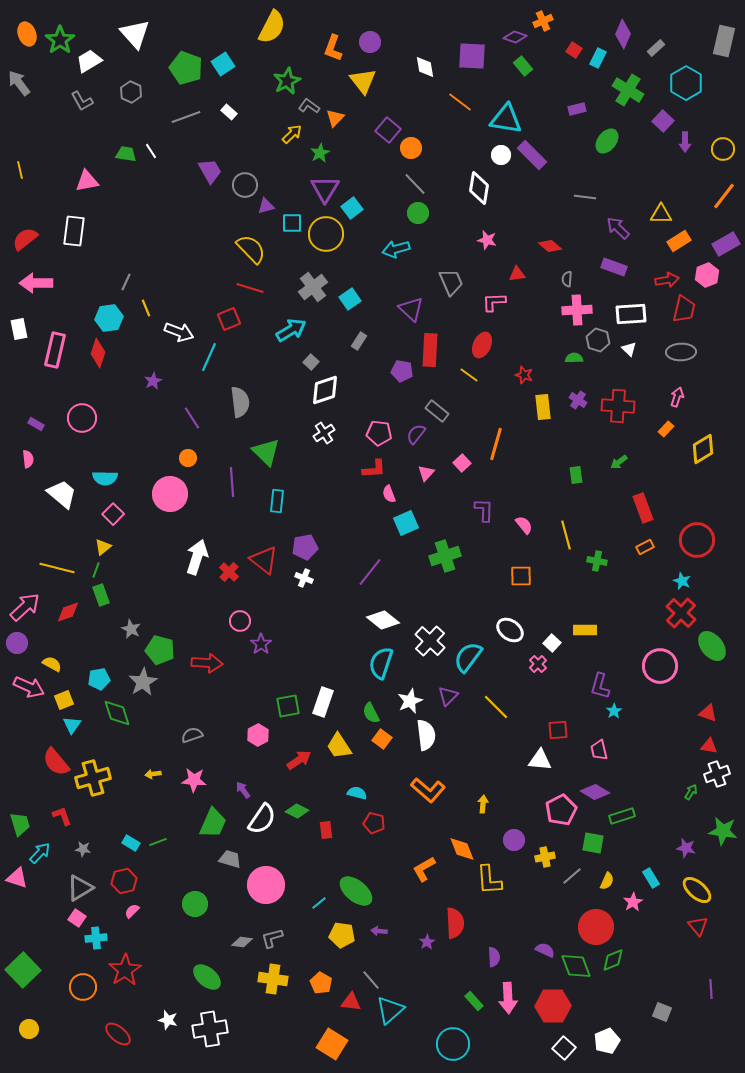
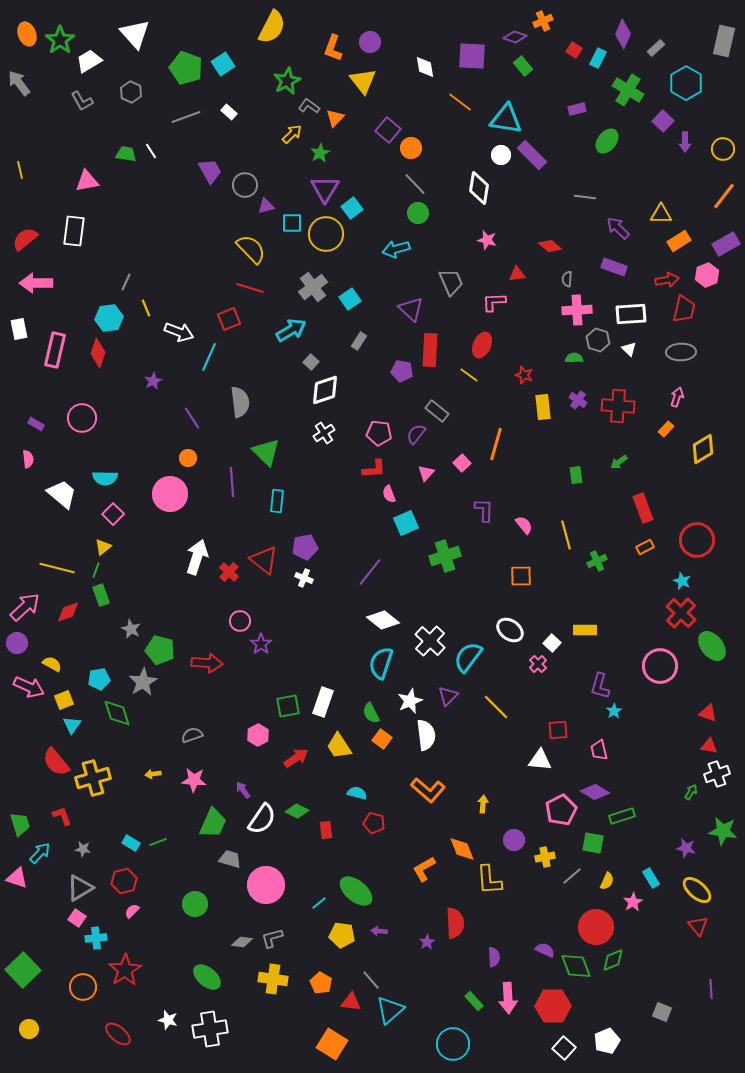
green cross at (597, 561): rotated 36 degrees counterclockwise
red arrow at (299, 760): moved 3 px left, 2 px up
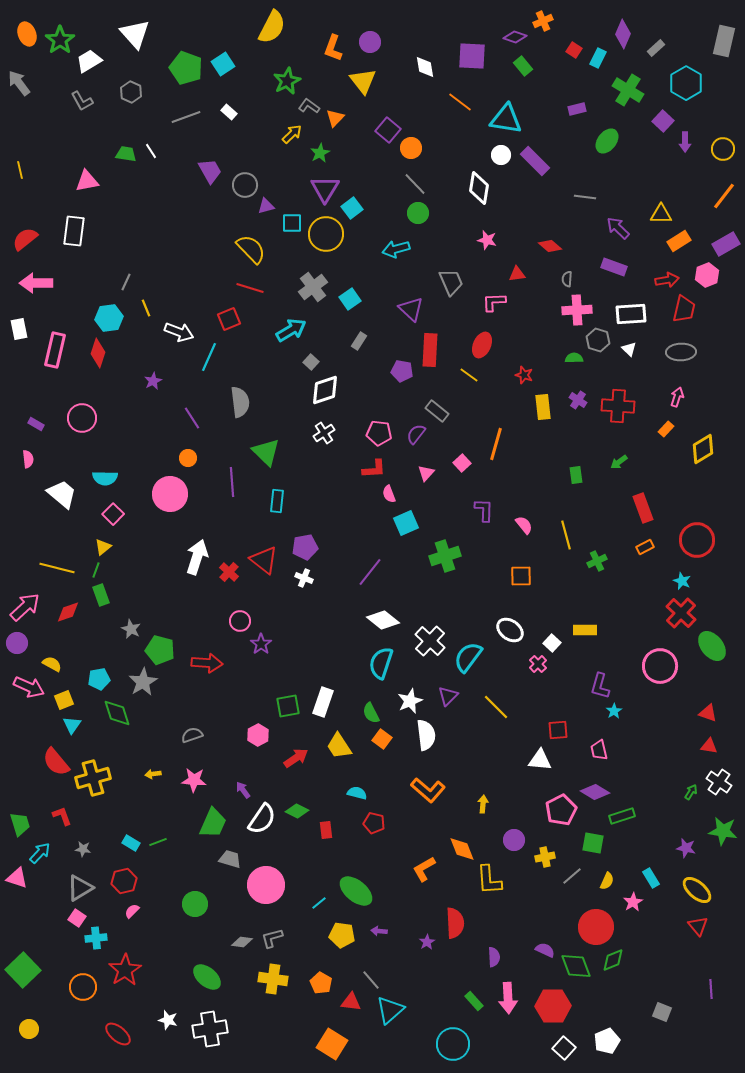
purple rectangle at (532, 155): moved 3 px right, 6 px down
white cross at (717, 774): moved 2 px right, 8 px down; rotated 35 degrees counterclockwise
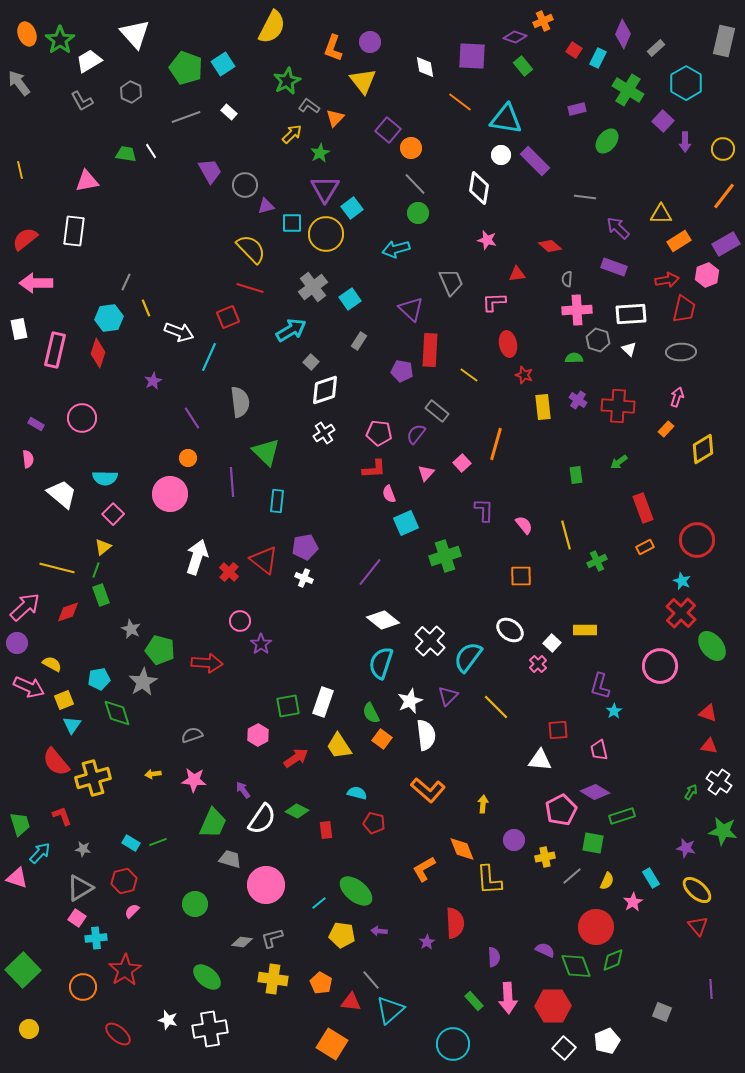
red square at (229, 319): moved 1 px left, 2 px up
red ellipse at (482, 345): moved 26 px right, 1 px up; rotated 35 degrees counterclockwise
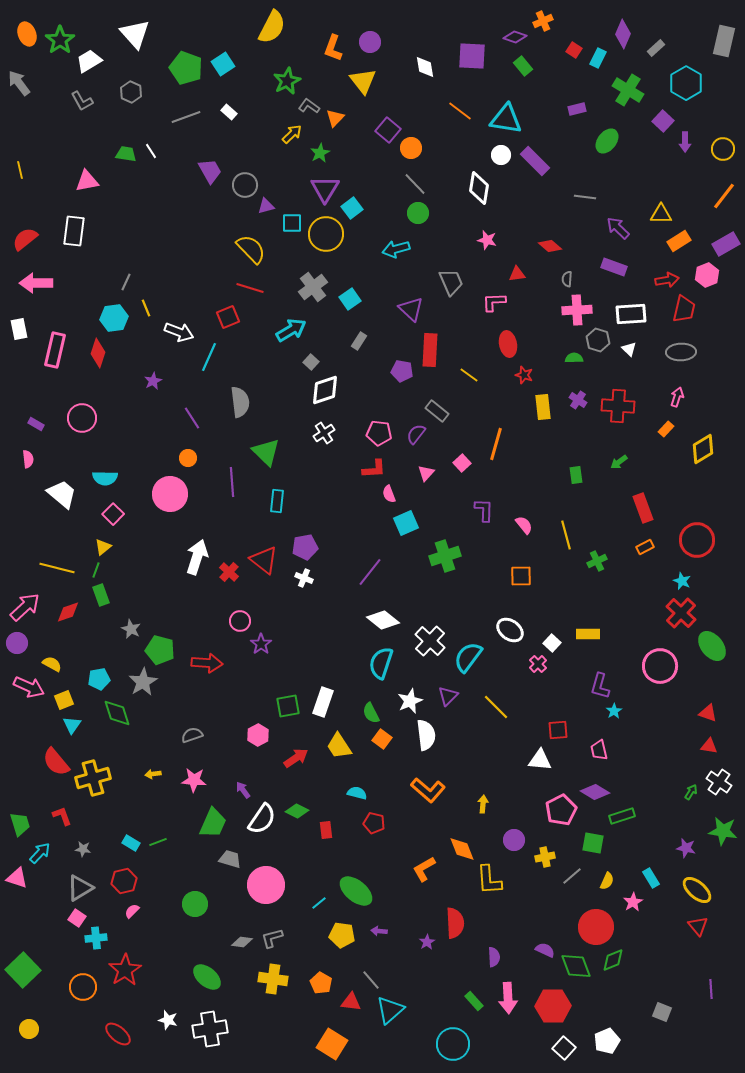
orange line at (460, 102): moved 9 px down
cyan hexagon at (109, 318): moved 5 px right
yellow rectangle at (585, 630): moved 3 px right, 4 px down
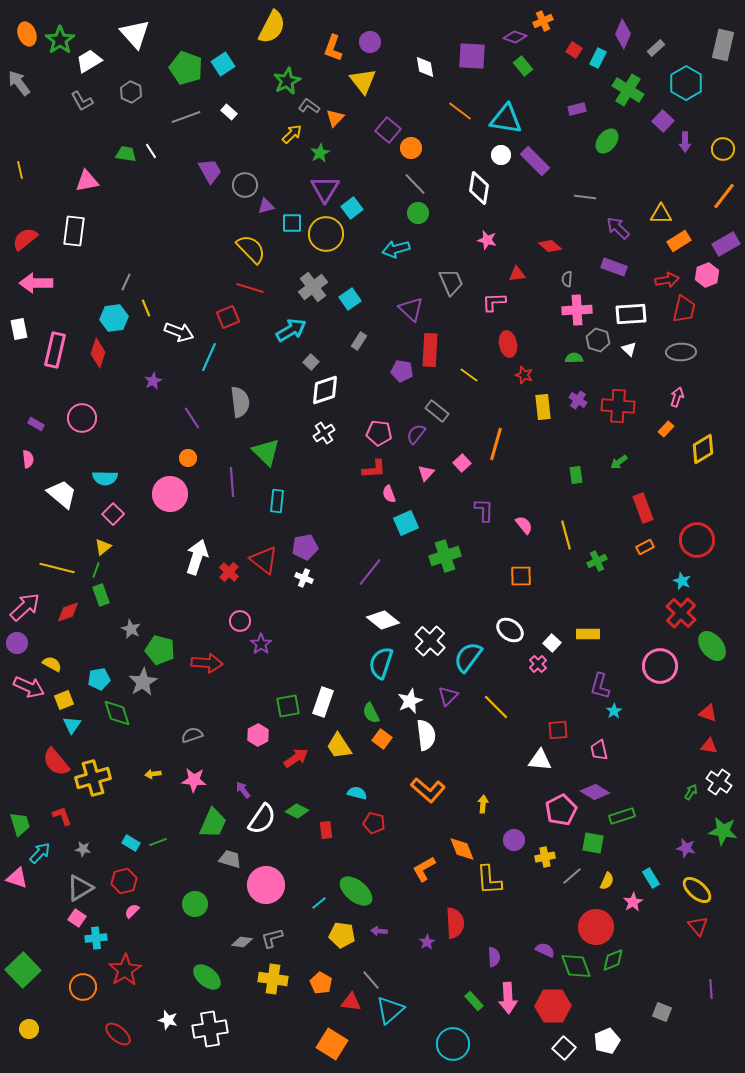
gray rectangle at (724, 41): moved 1 px left, 4 px down
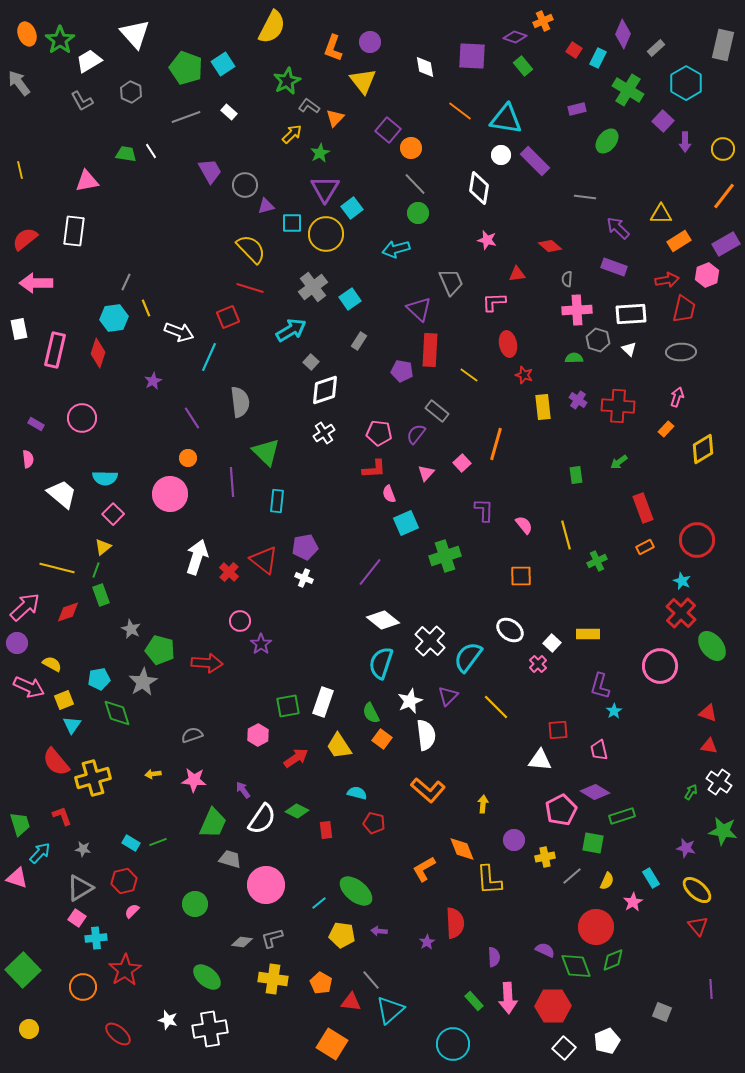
purple triangle at (411, 309): moved 8 px right
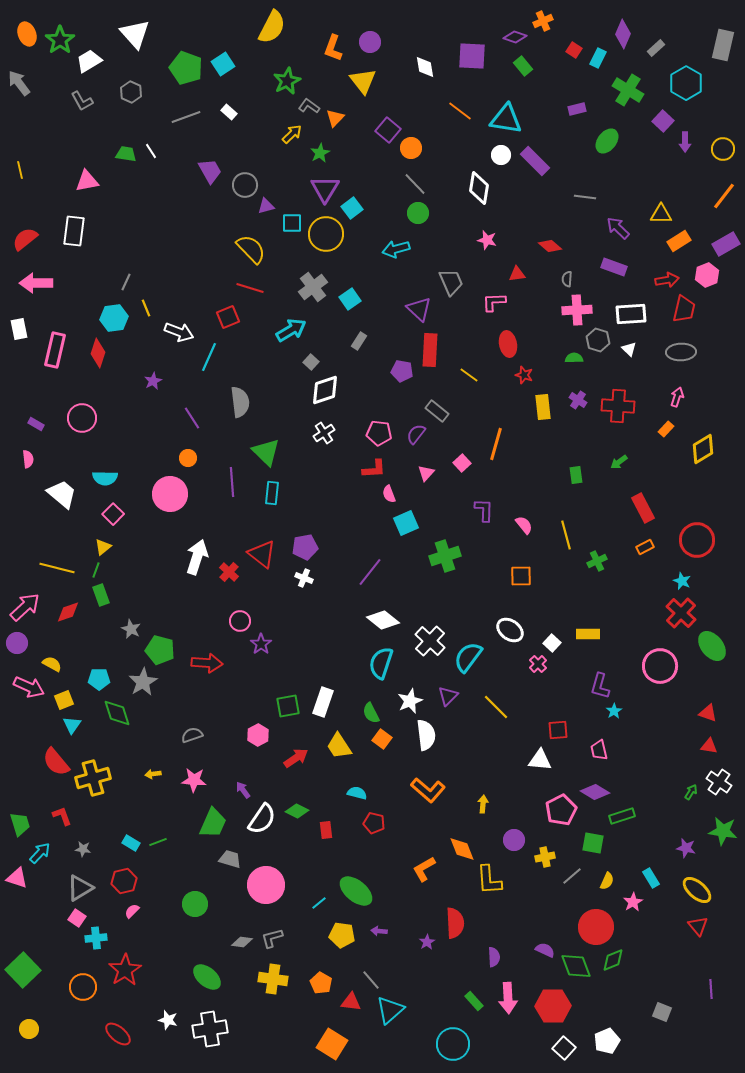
cyan rectangle at (277, 501): moved 5 px left, 8 px up
red rectangle at (643, 508): rotated 8 degrees counterclockwise
red triangle at (264, 560): moved 2 px left, 6 px up
cyan pentagon at (99, 679): rotated 10 degrees clockwise
